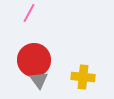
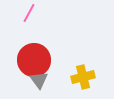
yellow cross: rotated 20 degrees counterclockwise
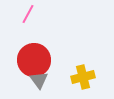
pink line: moved 1 px left, 1 px down
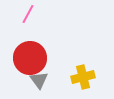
red circle: moved 4 px left, 2 px up
